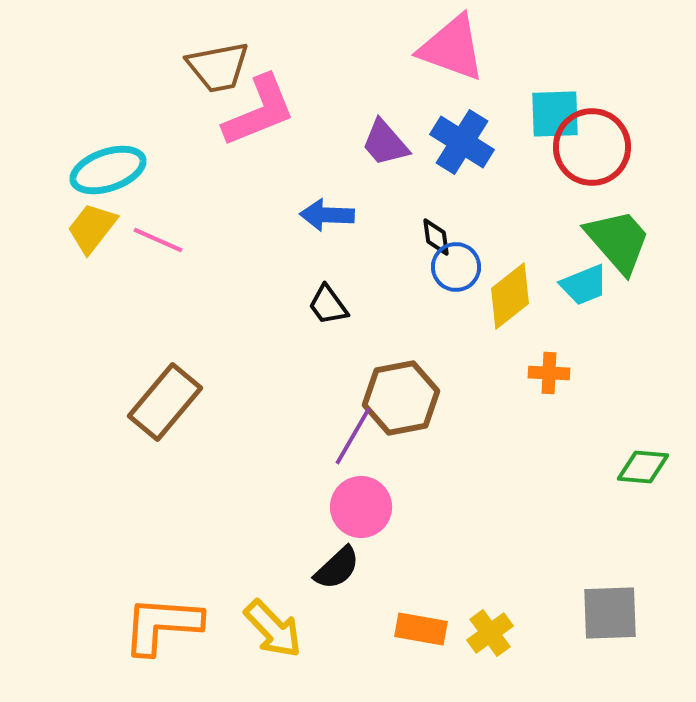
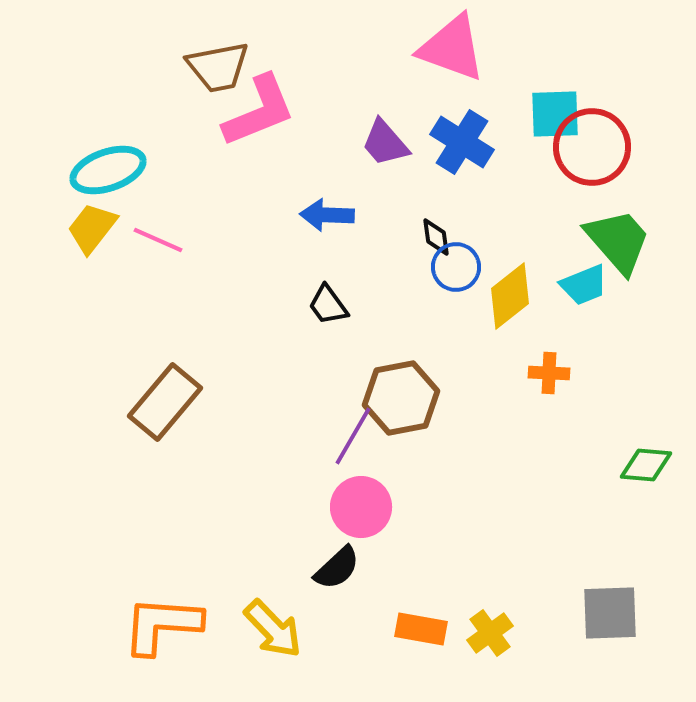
green diamond: moved 3 px right, 2 px up
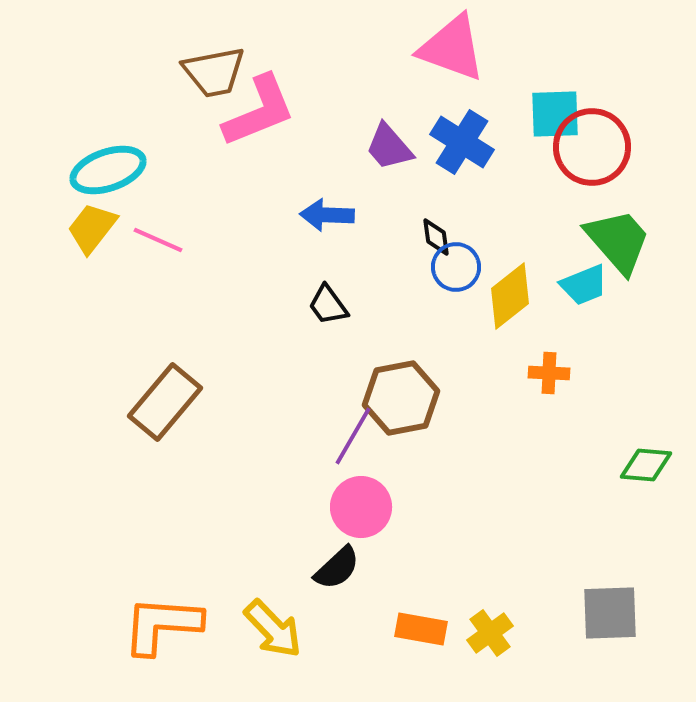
brown trapezoid: moved 4 px left, 5 px down
purple trapezoid: moved 4 px right, 4 px down
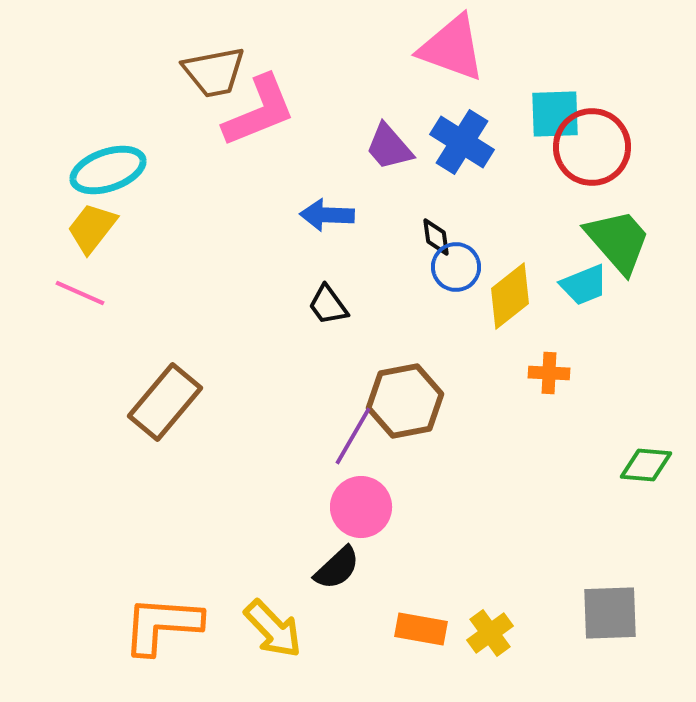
pink line: moved 78 px left, 53 px down
brown hexagon: moved 4 px right, 3 px down
